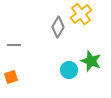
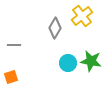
yellow cross: moved 1 px right, 2 px down
gray diamond: moved 3 px left, 1 px down
green star: rotated 10 degrees counterclockwise
cyan circle: moved 1 px left, 7 px up
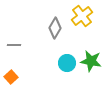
cyan circle: moved 1 px left
orange square: rotated 24 degrees counterclockwise
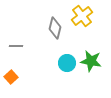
gray diamond: rotated 15 degrees counterclockwise
gray line: moved 2 px right, 1 px down
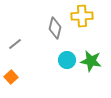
yellow cross: rotated 35 degrees clockwise
gray line: moved 1 px left, 2 px up; rotated 40 degrees counterclockwise
cyan circle: moved 3 px up
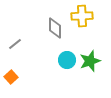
gray diamond: rotated 15 degrees counterclockwise
green star: moved 1 px left; rotated 30 degrees counterclockwise
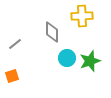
gray diamond: moved 3 px left, 4 px down
cyan circle: moved 2 px up
orange square: moved 1 px right, 1 px up; rotated 24 degrees clockwise
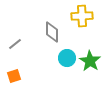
green star: rotated 20 degrees counterclockwise
orange square: moved 2 px right
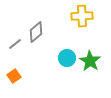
gray diamond: moved 16 px left; rotated 50 degrees clockwise
orange square: rotated 16 degrees counterclockwise
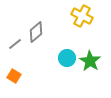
yellow cross: rotated 30 degrees clockwise
orange square: rotated 24 degrees counterclockwise
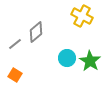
orange square: moved 1 px right, 1 px up
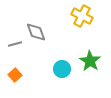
gray diamond: rotated 70 degrees counterclockwise
gray line: rotated 24 degrees clockwise
cyan circle: moved 5 px left, 11 px down
orange square: rotated 16 degrees clockwise
